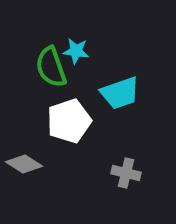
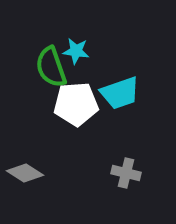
white pentagon: moved 7 px right, 17 px up; rotated 15 degrees clockwise
gray diamond: moved 1 px right, 9 px down
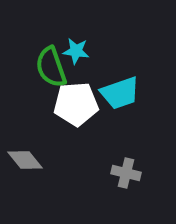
gray diamond: moved 13 px up; rotated 18 degrees clockwise
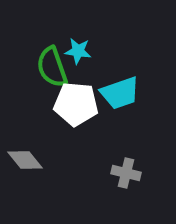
cyan star: moved 2 px right
green semicircle: moved 1 px right
white pentagon: rotated 9 degrees clockwise
